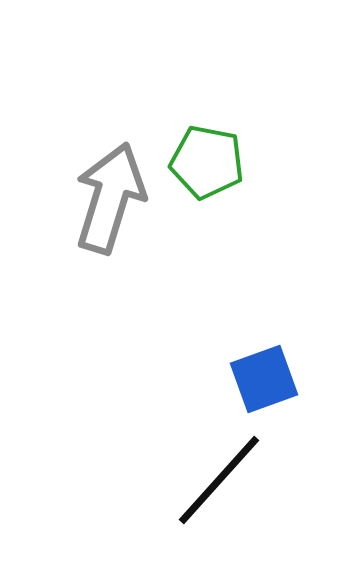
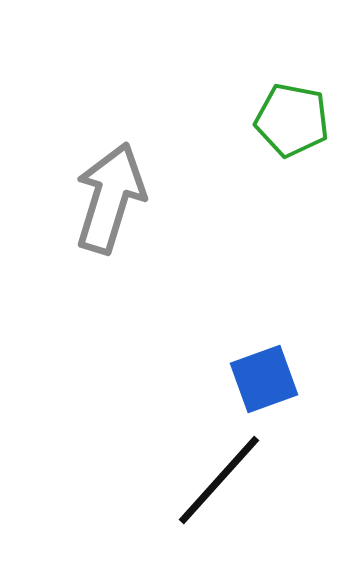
green pentagon: moved 85 px right, 42 px up
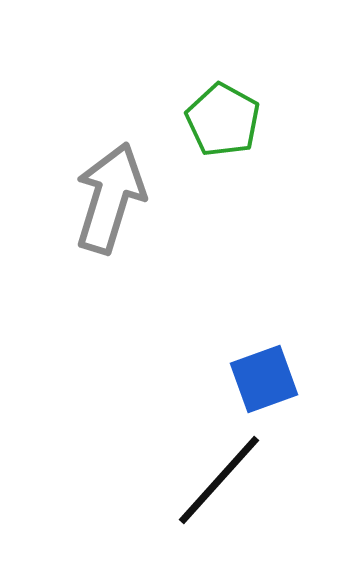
green pentagon: moved 69 px left; rotated 18 degrees clockwise
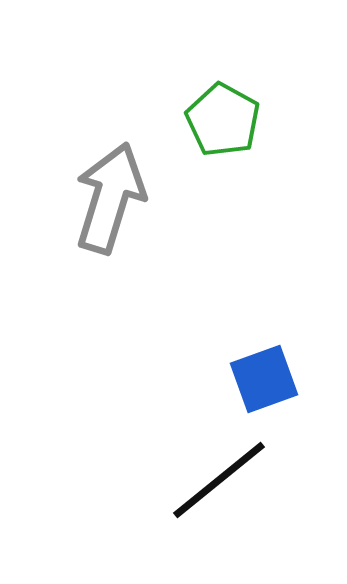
black line: rotated 9 degrees clockwise
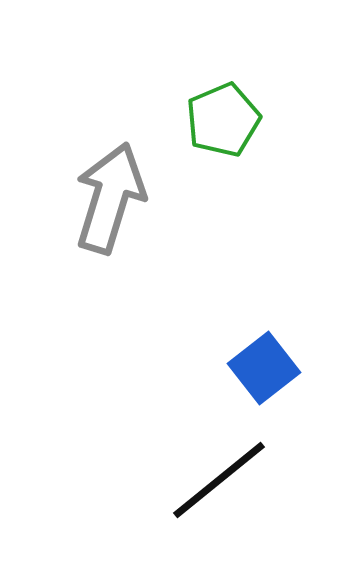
green pentagon: rotated 20 degrees clockwise
blue square: moved 11 px up; rotated 18 degrees counterclockwise
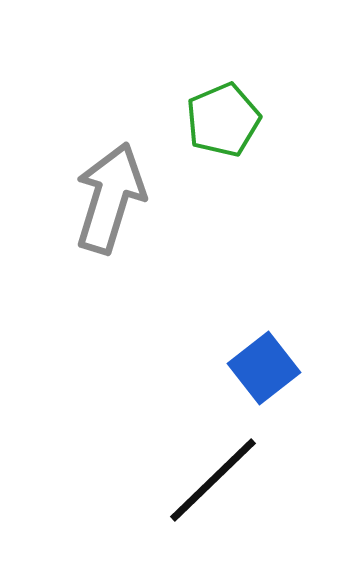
black line: moved 6 px left; rotated 5 degrees counterclockwise
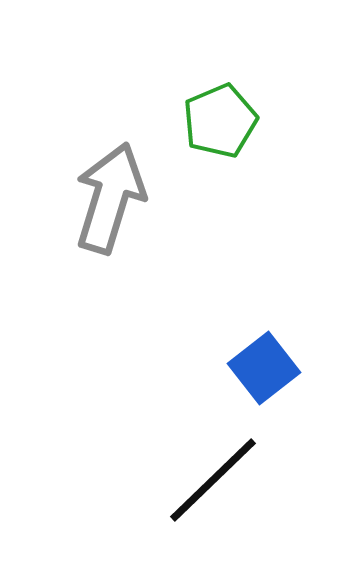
green pentagon: moved 3 px left, 1 px down
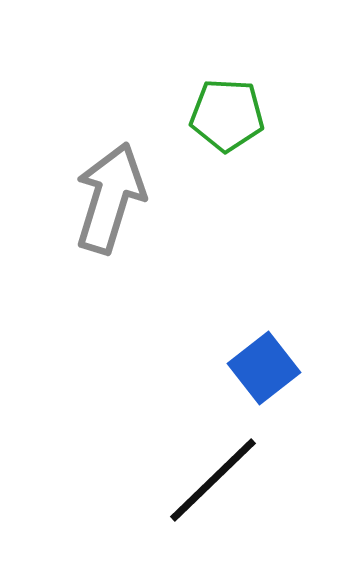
green pentagon: moved 7 px right, 6 px up; rotated 26 degrees clockwise
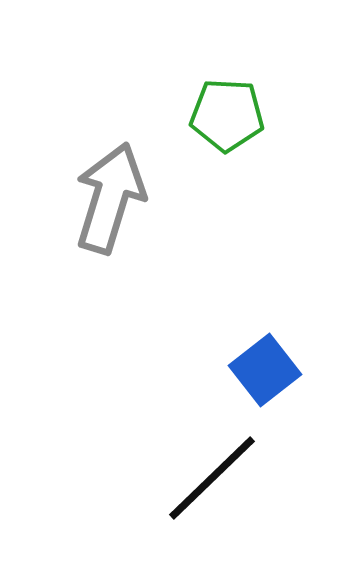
blue square: moved 1 px right, 2 px down
black line: moved 1 px left, 2 px up
